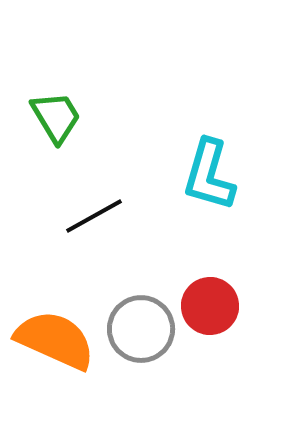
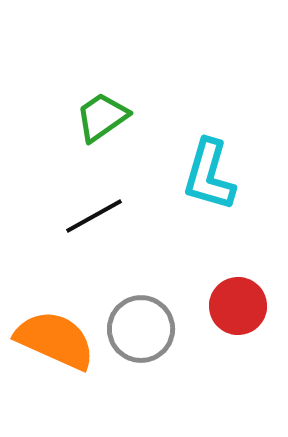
green trapezoid: moved 46 px right; rotated 94 degrees counterclockwise
red circle: moved 28 px right
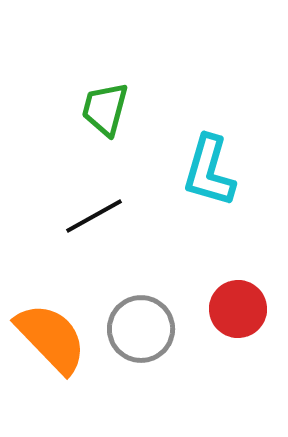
green trapezoid: moved 3 px right, 8 px up; rotated 40 degrees counterclockwise
cyan L-shape: moved 4 px up
red circle: moved 3 px down
orange semicircle: moved 4 px left, 2 px up; rotated 22 degrees clockwise
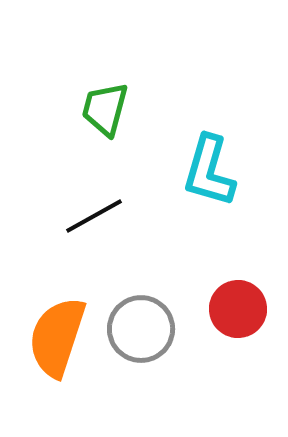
orange semicircle: moved 6 px right, 1 px up; rotated 118 degrees counterclockwise
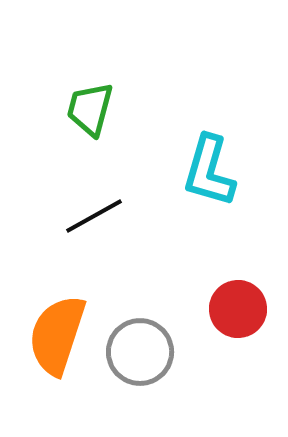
green trapezoid: moved 15 px left
gray circle: moved 1 px left, 23 px down
orange semicircle: moved 2 px up
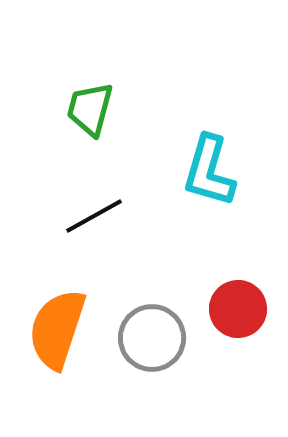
orange semicircle: moved 6 px up
gray circle: moved 12 px right, 14 px up
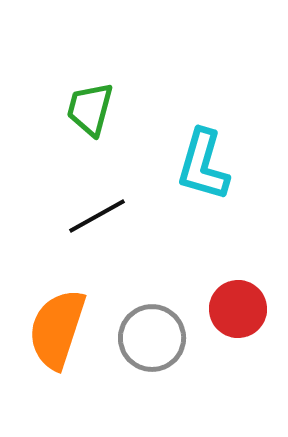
cyan L-shape: moved 6 px left, 6 px up
black line: moved 3 px right
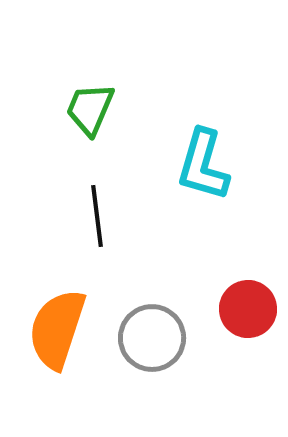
green trapezoid: rotated 8 degrees clockwise
black line: rotated 68 degrees counterclockwise
red circle: moved 10 px right
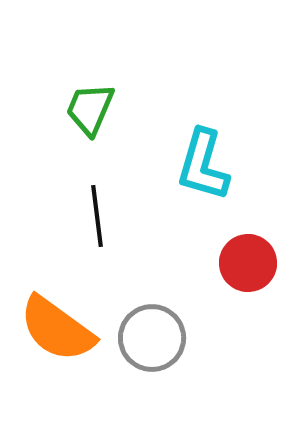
red circle: moved 46 px up
orange semicircle: rotated 72 degrees counterclockwise
